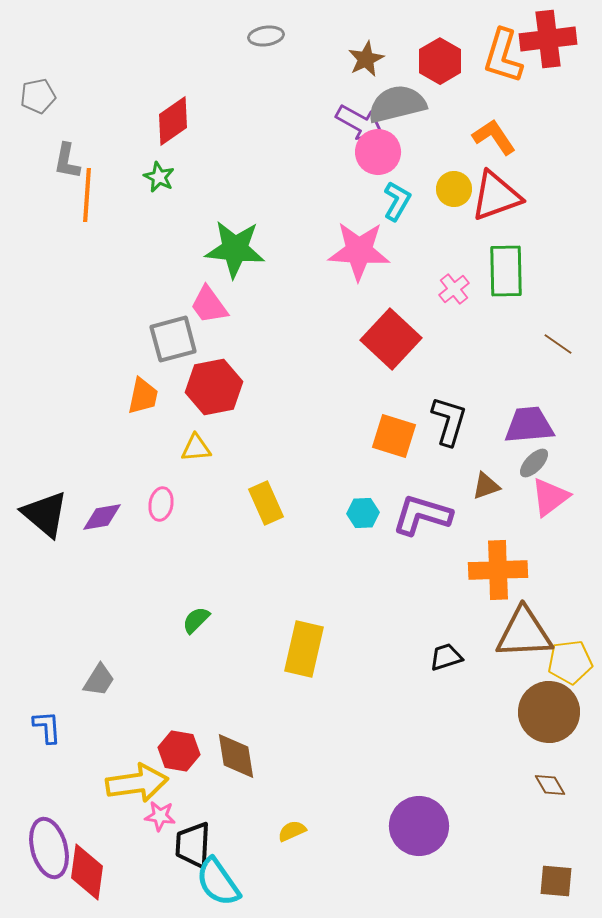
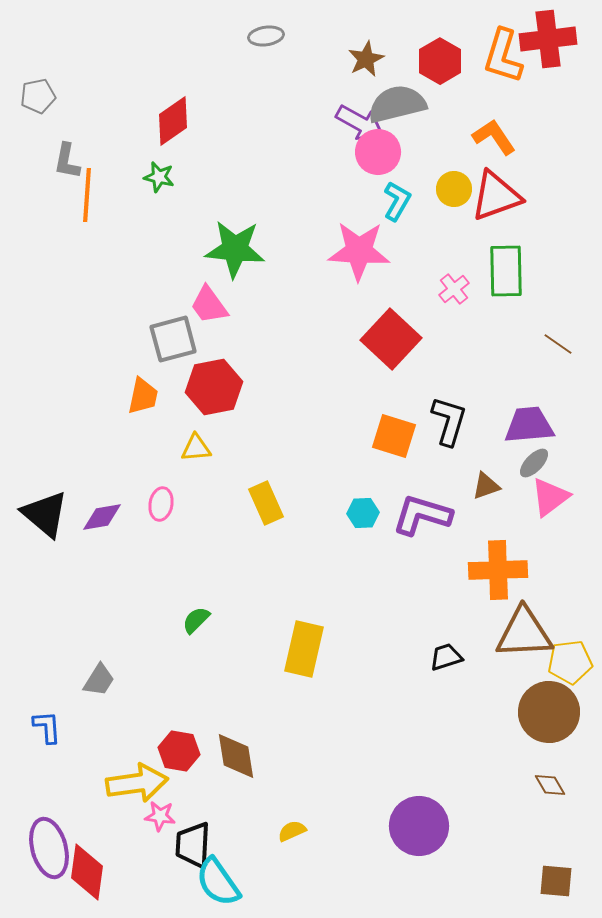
green star at (159, 177): rotated 12 degrees counterclockwise
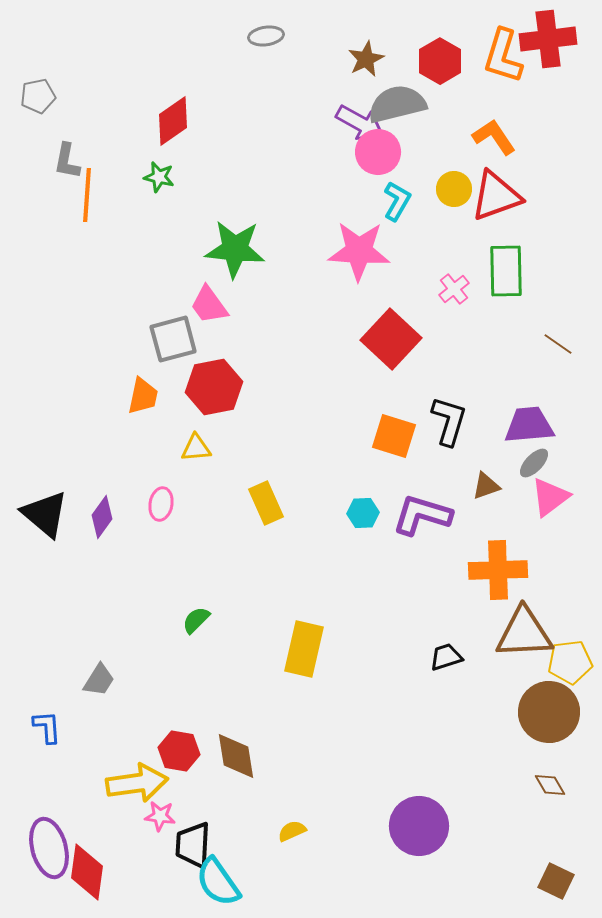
purple diamond at (102, 517): rotated 45 degrees counterclockwise
brown square at (556, 881): rotated 21 degrees clockwise
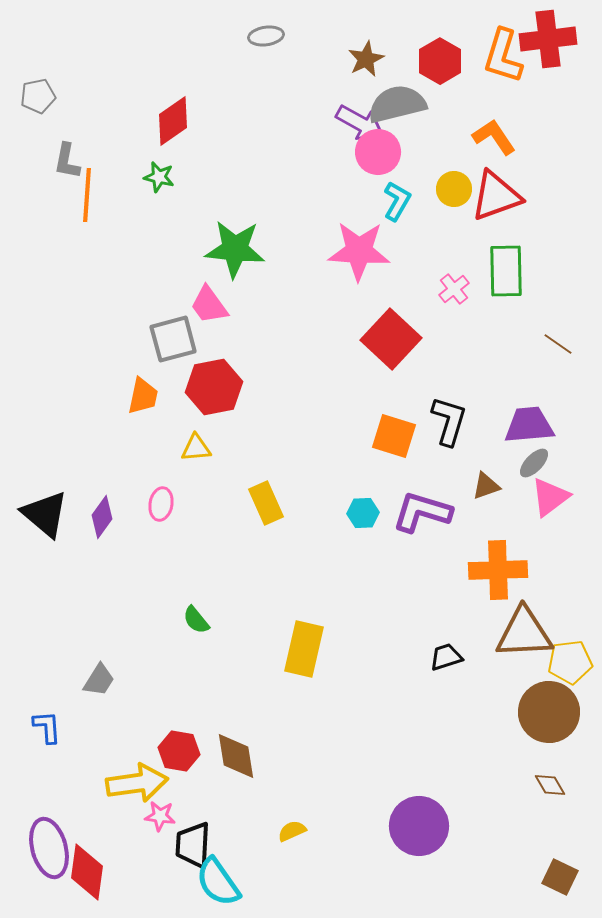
purple L-shape at (422, 515): moved 3 px up
green semicircle at (196, 620): rotated 84 degrees counterclockwise
brown square at (556, 881): moved 4 px right, 4 px up
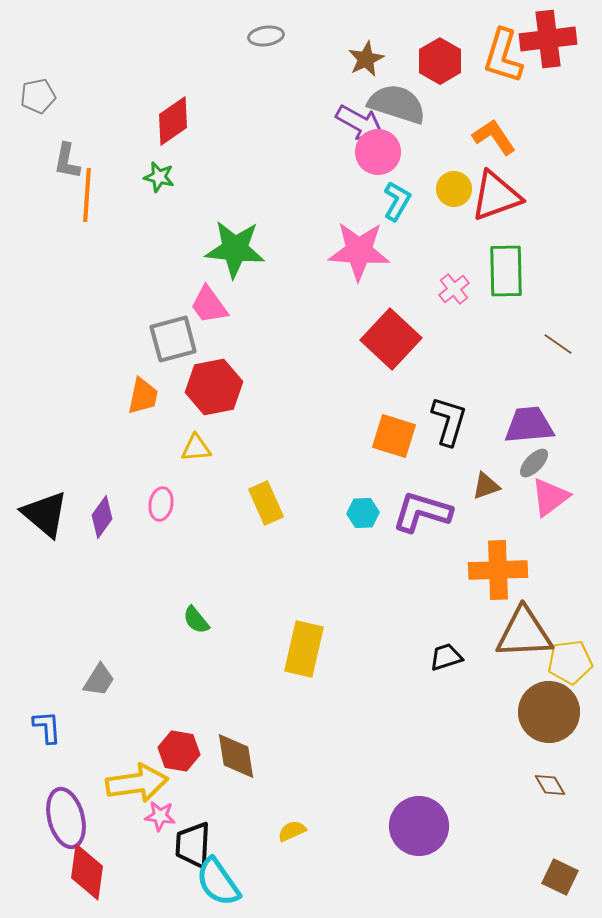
gray semicircle at (397, 104): rotated 32 degrees clockwise
purple ellipse at (49, 848): moved 17 px right, 30 px up
